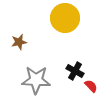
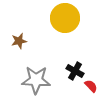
brown star: moved 1 px up
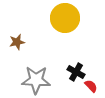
brown star: moved 2 px left, 1 px down
black cross: moved 1 px right, 1 px down
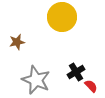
yellow circle: moved 3 px left, 1 px up
black cross: rotated 30 degrees clockwise
gray star: rotated 20 degrees clockwise
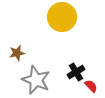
brown star: moved 11 px down
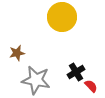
gray star: rotated 12 degrees counterclockwise
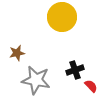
black cross: moved 1 px left, 2 px up; rotated 12 degrees clockwise
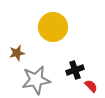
yellow circle: moved 9 px left, 10 px down
gray star: rotated 20 degrees counterclockwise
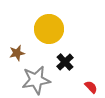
yellow circle: moved 4 px left, 2 px down
black cross: moved 10 px left, 8 px up; rotated 24 degrees counterclockwise
red semicircle: moved 1 px down
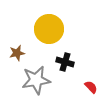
black cross: rotated 30 degrees counterclockwise
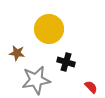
brown star: rotated 21 degrees clockwise
black cross: moved 1 px right
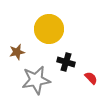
brown star: moved 1 px up; rotated 21 degrees counterclockwise
red semicircle: moved 9 px up
